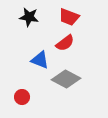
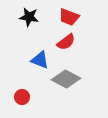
red semicircle: moved 1 px right, 1 px up
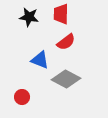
red trapezoid: moved 8 px left, 3 px up; rotated 70 degrees clockwise
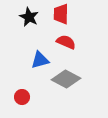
black star: rotated 18 degrees clockwise
red semicircle: rotated 120 degrees counterclockwise
blue triangle: rotated 36 degrees counterclockwise
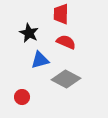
black star: moved 16 px down
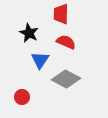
blue triangle: rotated 42 degrees counterclockwise
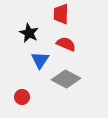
red semicircle: moved 2 px down
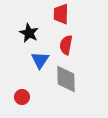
red semicircle: moved 1 px down; rotated 102 degrees counterclockwise
gray diamond: rotated 60 degrees clockwise
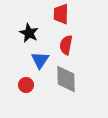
red circle: moved 4 px right, 12 px up
